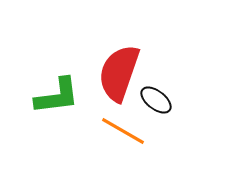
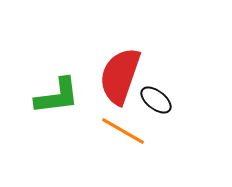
red semicircle: moved 1 px right, 3 px down
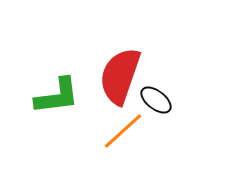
orange line: rotated 72 degrees counterclockwise
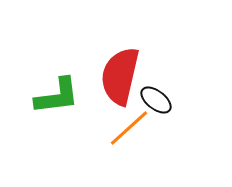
red semicircle: rotated 6 degrees counterclockwise
orange line: moved 6 px right, 3 px up
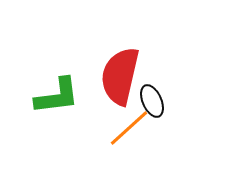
black ellipse: moved 4 px left, 1 px down; rotated 28 degrees clockwise
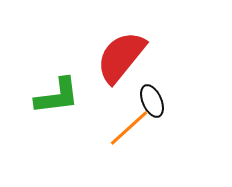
red semicircle: moved 1 px right, 19 px up; rotated 26 degrees clockwise
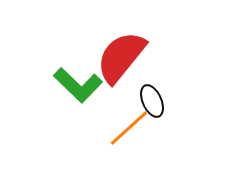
green L-shape: moved 21 px right, 11 px up; rotated 51 degrees clockwise
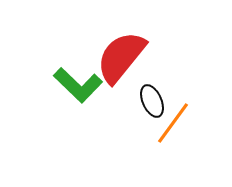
orange line: moved 44 px right, 5 px up; rotated 12 degrees counterclockwise
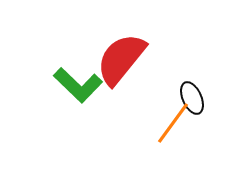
red semicircle: moved 2 px down
black ellipse: moved 40 px right, 3 px up
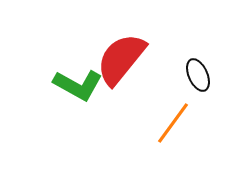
green L-shape: rotated 15 degrees counterclockwise
black ellipse: moved 6 px right, 23 px up
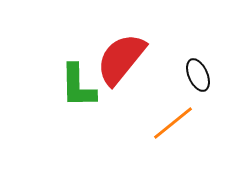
green L-shape: moved 1 px down; rotated 60 degrees clockwise
orange line: rotated 15 degrees clockwise
